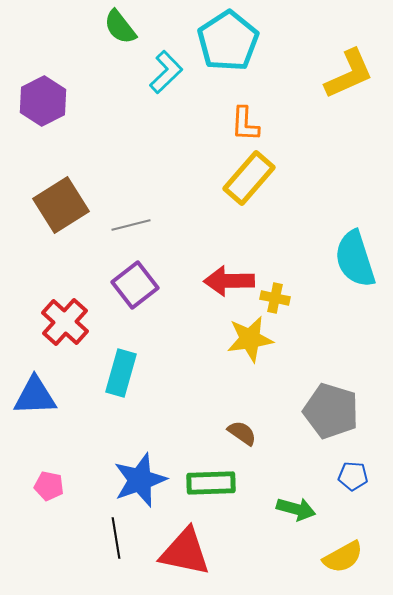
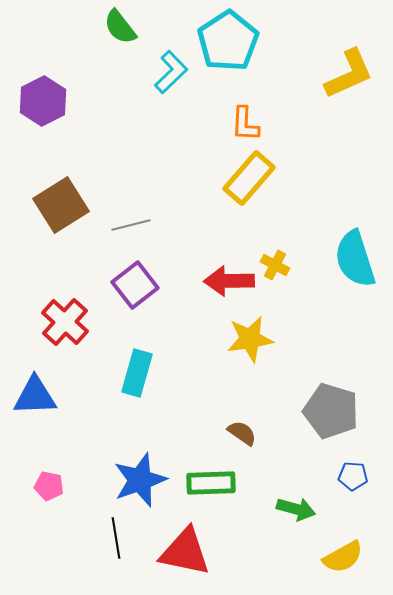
cyan L-shape: moved 5 px right
yellow cross: moved 33 px up; rotated 16 degrees clockwise
cyan rectangle: moved 16 px right
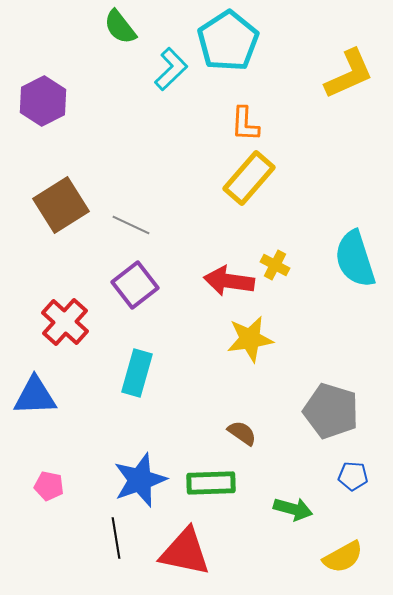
cyan L-shape: moved 3 px up
gray line: rotated 39 degrees clockwise
red arrow: rotated 9 degrees clockwise
green arrow: moved 3 px left
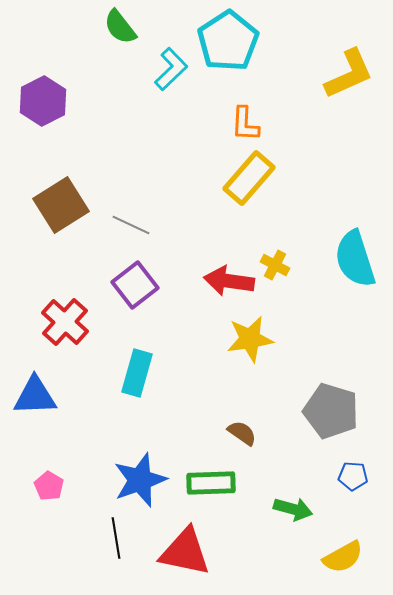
pink pentagon: rotated 20 degrees clockwise
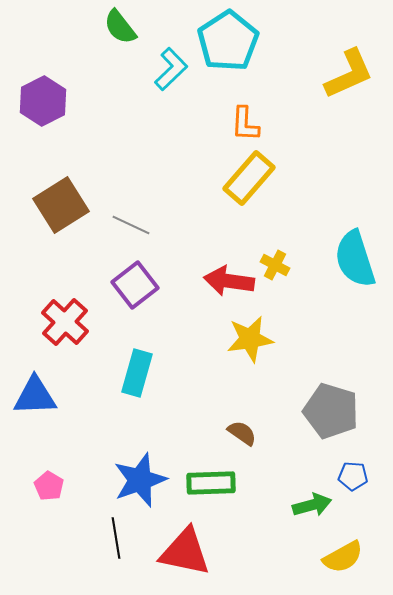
green arrow: moved 19 px right, 4 px up; rotated 30 degrees counterclockwise
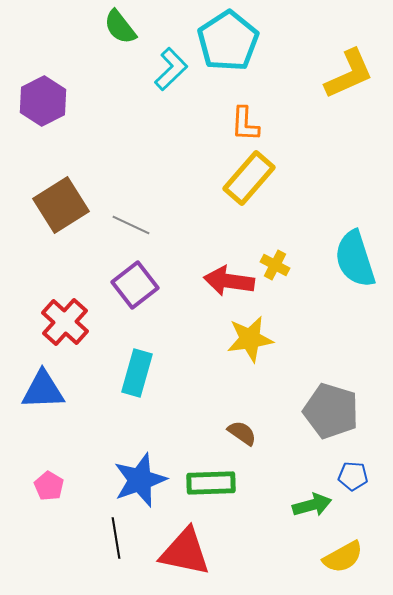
blue triangle: moved 8 px right, 6 px up
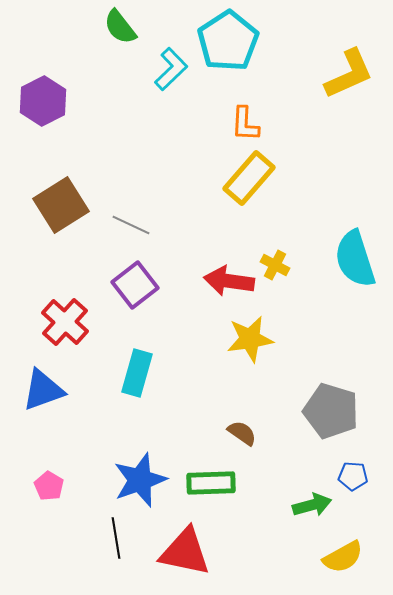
blue triangle: rotated 18 degrees counterclockwise
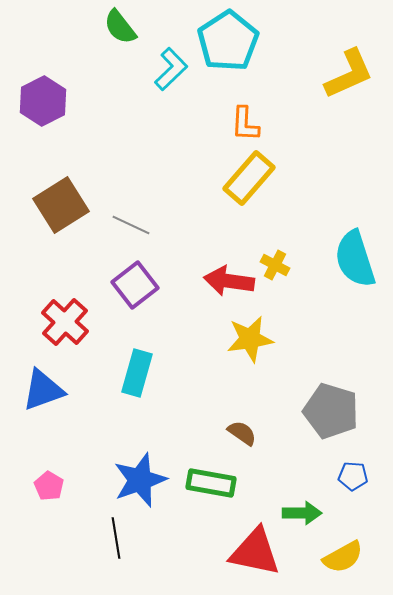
green rectangle: rotated 12 degrees clockwise
green arrow: moved 10 px left, 8 px down; rotated 15 degrees clockwise
red triangle: moved 70 px right
